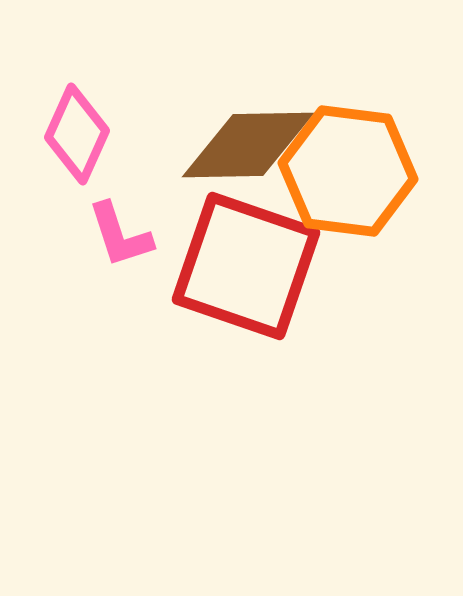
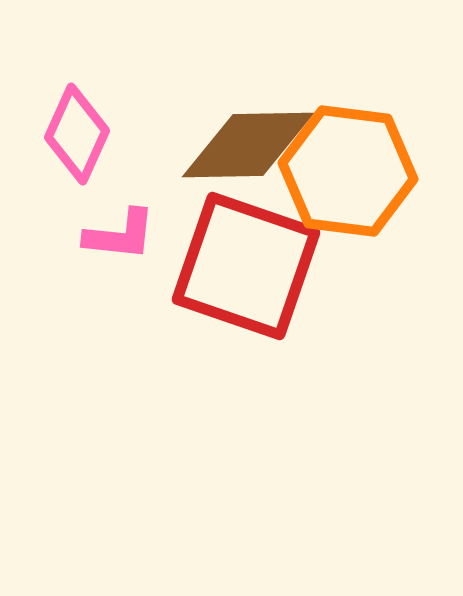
pink L-shape: rotated 66 degrees counterclockwise
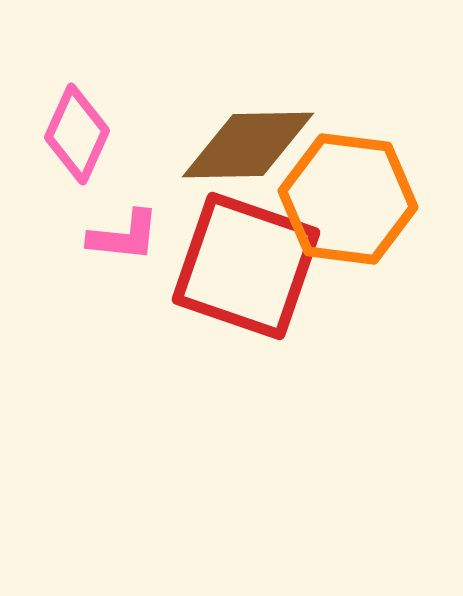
orange hexagon: moved 28 px down
pink L-shape: moved 4 px right, 1 px down
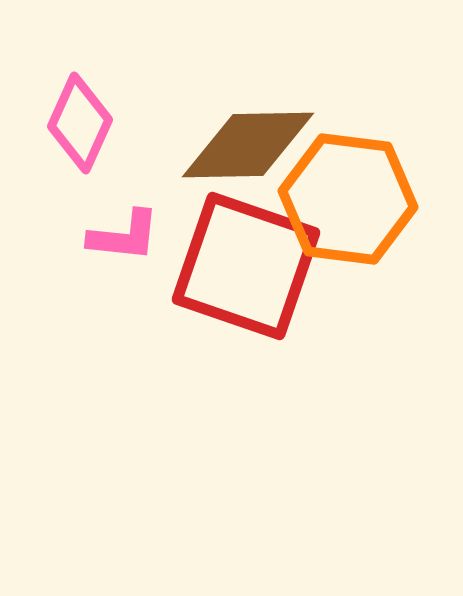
pink diamond: moved 3 px right, 11 px up
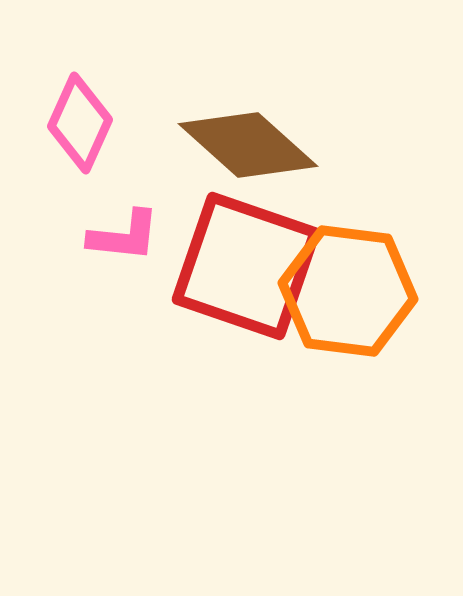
brown diamond: rotated 43 degrees clockwise
orange hexagon: moved 92 px down
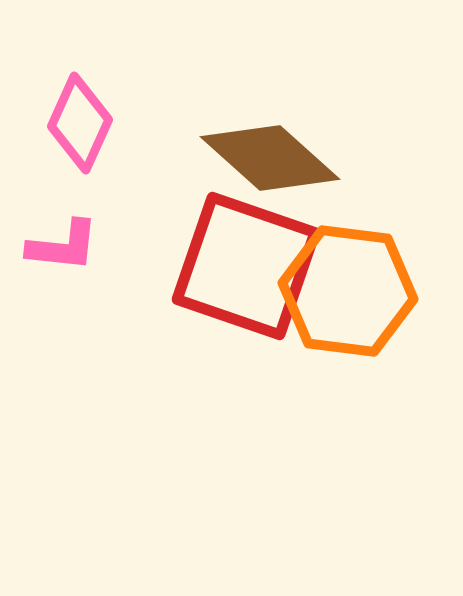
brown diamond: moved 22 px right, 13 px down
pink L-shape: moved 61 px left, 10 px down
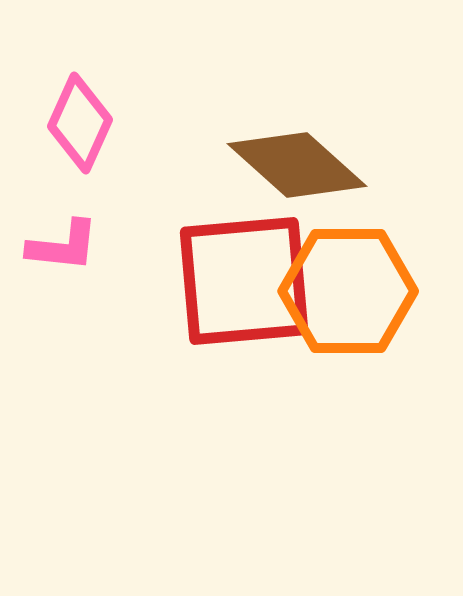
brown diamond: moved 27 px right, 7 px down
red square: moved 2 px left, 15 px down; rotated 24 degrees counterclockwise
orange hexagon: rotated 7 degrees counterclockwise
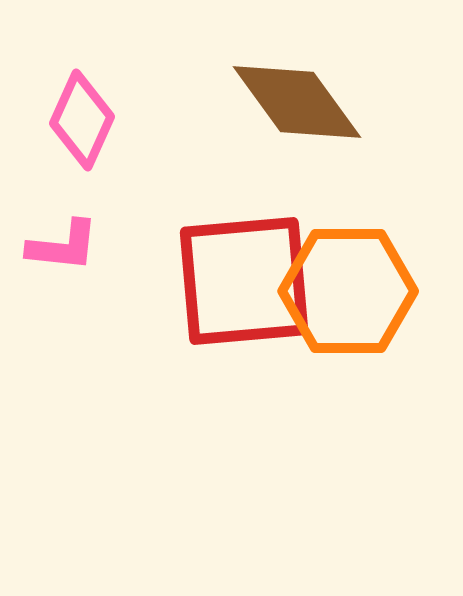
pink diamond: moved 2 px right, 3 px up
brown diamond: moved 63 px up; rotated 12 degrees clockwise
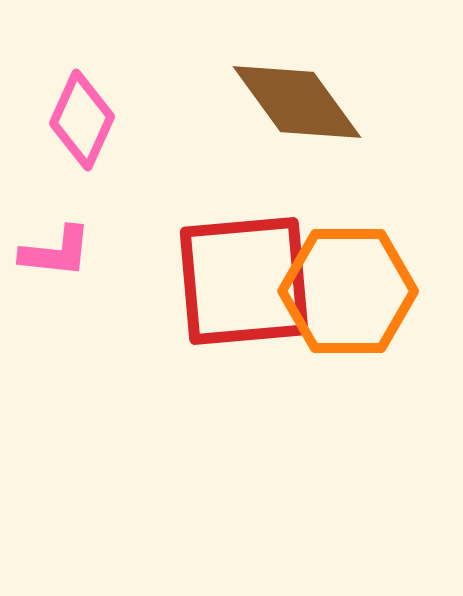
pink L-shape: moved 7 px left, 6 px down
